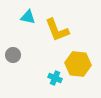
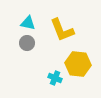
cyan triangle: moved 6 px down
yellow L-shape: moved 5 px right
gray circle: moved 14 px right, 12 px up
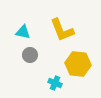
cyan triangle: moved 5 px left, 9 px down
gray circle: moved 3 px right, 12 px down
cyan cross: moved 5 px down
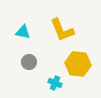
gray circle: moved 1 px left, 7 px down
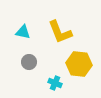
yellow L-shape: moved 2 px left, 2 px down
yellow hexagon: moved 1 px right
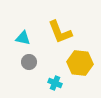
cyan triangle: moved 6 px down
yellow hexagon: moved 1 px right, 1 px up
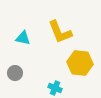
gray circle: moved 14 px left, 11 px down
cyan cross: moved 5 px down
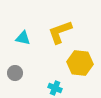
yellow L-shape: rotated 92 degrees clockwise
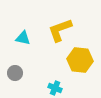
yellow L-shape: moved 2 px up
yellow hexagon: moved 3 px up
